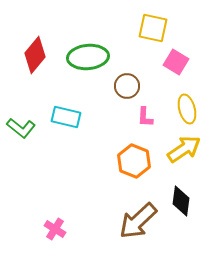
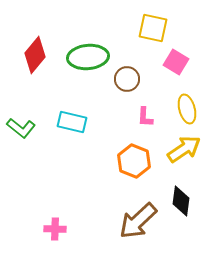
brown circle: moved 7 px up
cyan rectangle: moved 6 px right, 5 px down
pink cross: rotated 30 degrees counterclockwise
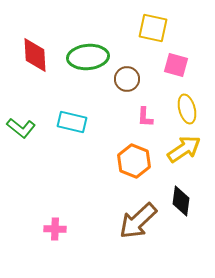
red diamond: rotated 42 degrees counterclockwise
pink square: moved 3 px down; rotated 15 degrees counterclockwise
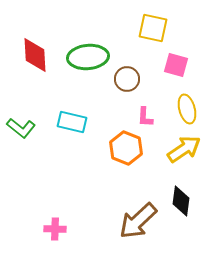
orange hexagon: moved 8 px left, 13 px up
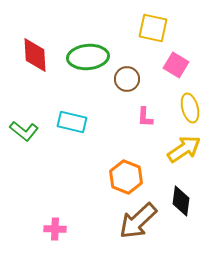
pink square: rotated 15 degrees clockwise
yellow ellipse: moved 3 px right, 1 px up
green L-shape: moved 3 px right, 3 px down
orange hexagon: moved 29 px down
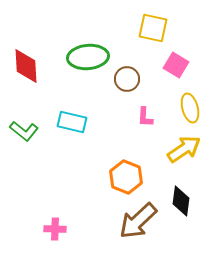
red diamond: moved 9 px left, 11 px down
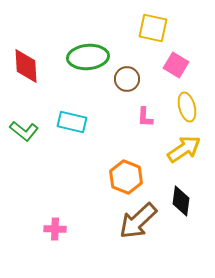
yellow ellipse: moved 3 px left, 1 px up
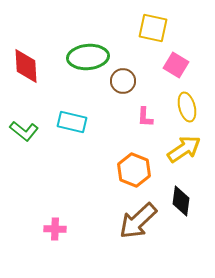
brown circle: moved 4 px left, 2 px down
orange hexagon: moved 8 px right, 7 px up
